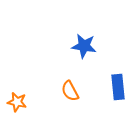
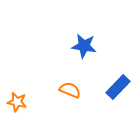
blue rectangle: rotated 50 degrees clockwise
orange semicircle: moved 1 px up; rotated 140 degrees clockwise
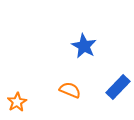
blue star: rotated 20 degrees clockwise
orange star: rotated 30 degrees clockwise
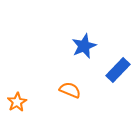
blue star: rotated 20 degrees clockwise
blue rectangle: moved 17 px up
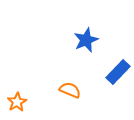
blue star: moved 2 px right, 6 px up
blue rectangle: moved 2 px down
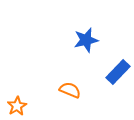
blue star: rotated 10 degrees clockwise
orange star: moved 4 px down
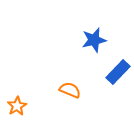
blue star: moved 8 px right
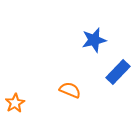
orange star: moved 2 px left, 3 px up
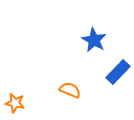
blue star: rotated 30 degrees counterclockwise
orange star: rotated 30 degrees counterclockwise
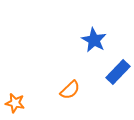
orange semicircle: rotated 115 degrees clockwise
